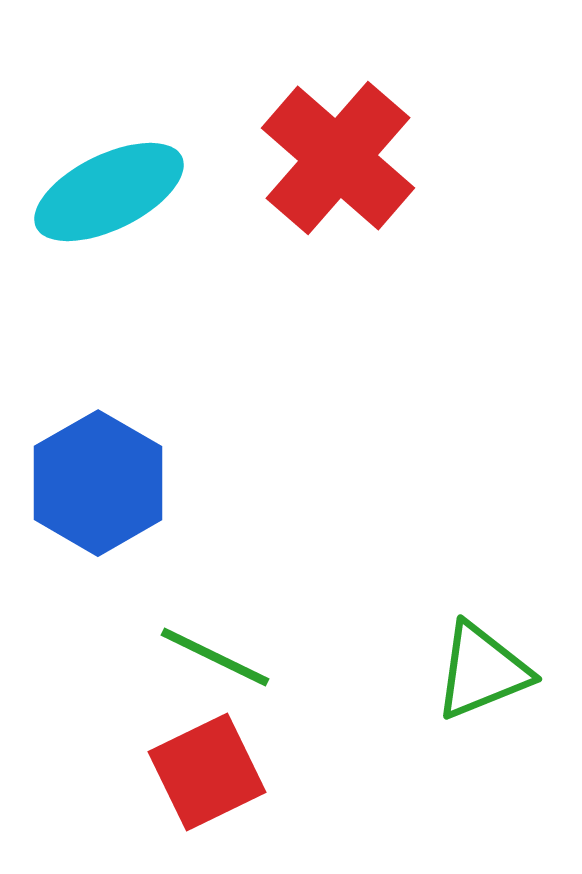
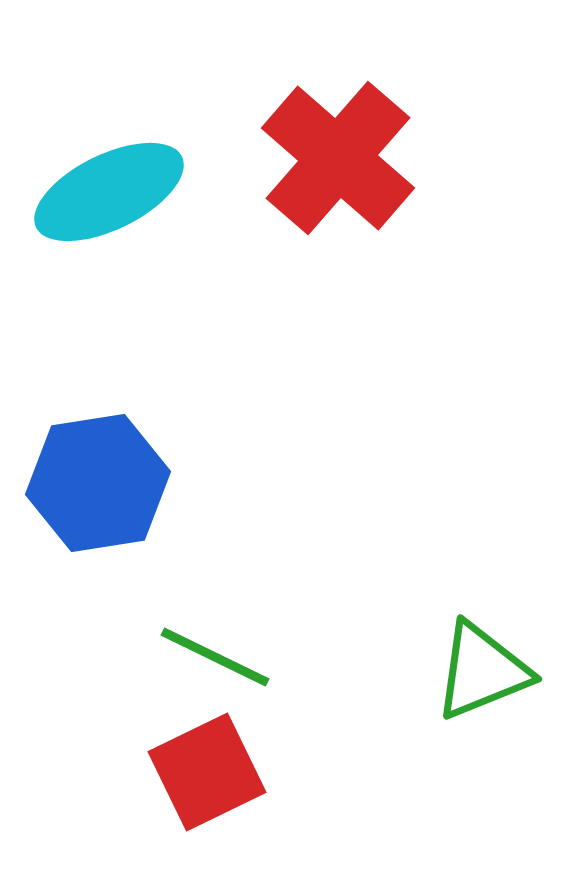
blue hexagon: rotated 21 degrees clockwise
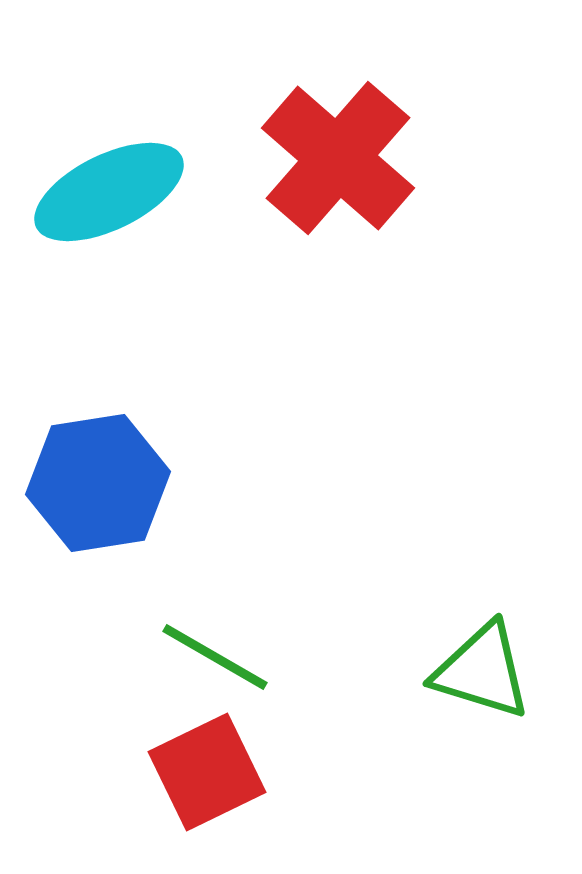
green line: rotated 4 degrees clockwise
green triangle: rotated 39 degrees clockwise
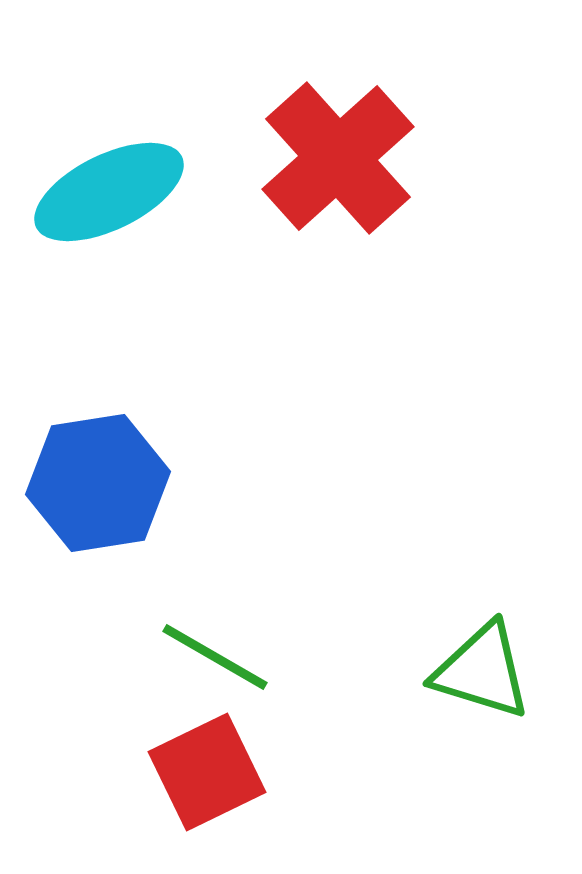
red cross: rotated 7 degrees clockwise
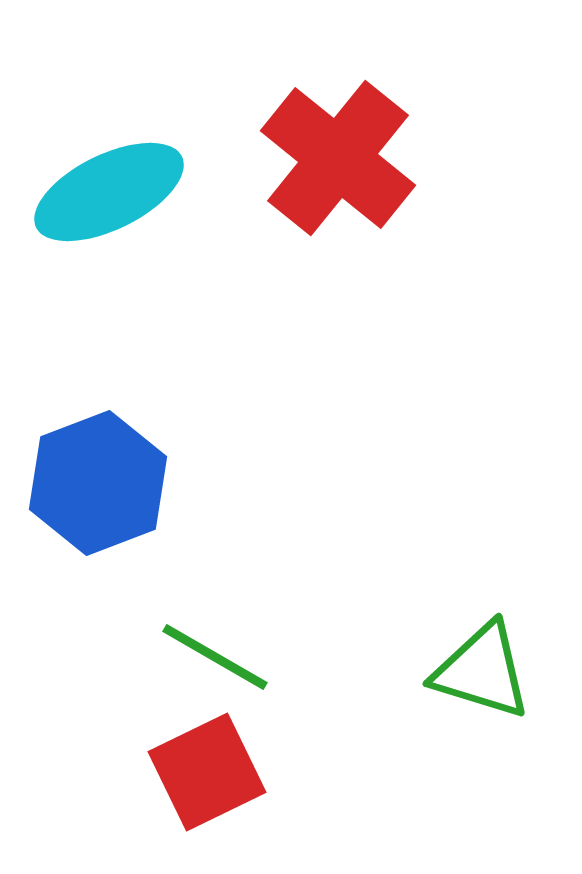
red cross: rotated 9 degrees counterclockwise
blue hexagon: rotated 12 degrees counterclockwise
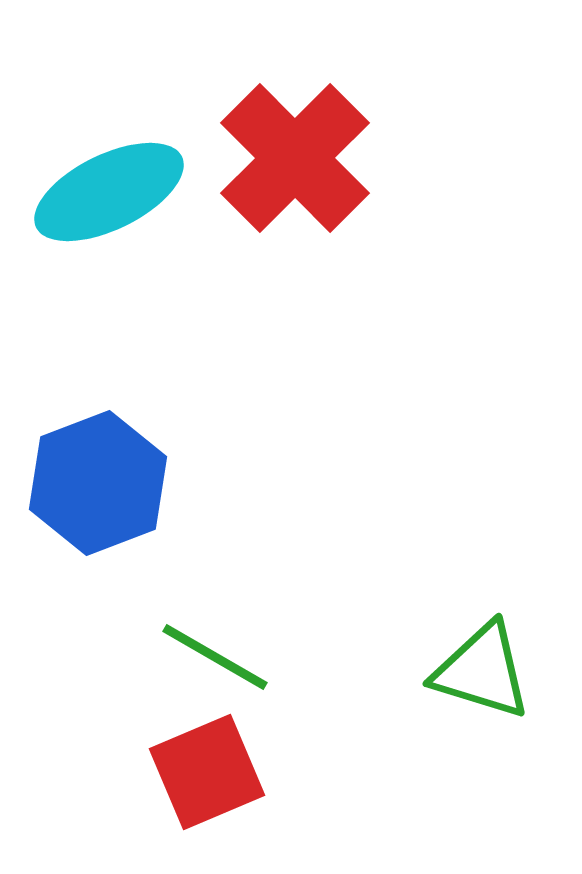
red cross: moved 43 px left; rotated 6 degrees clockwise
red square: rotated 3 degrees clockwise
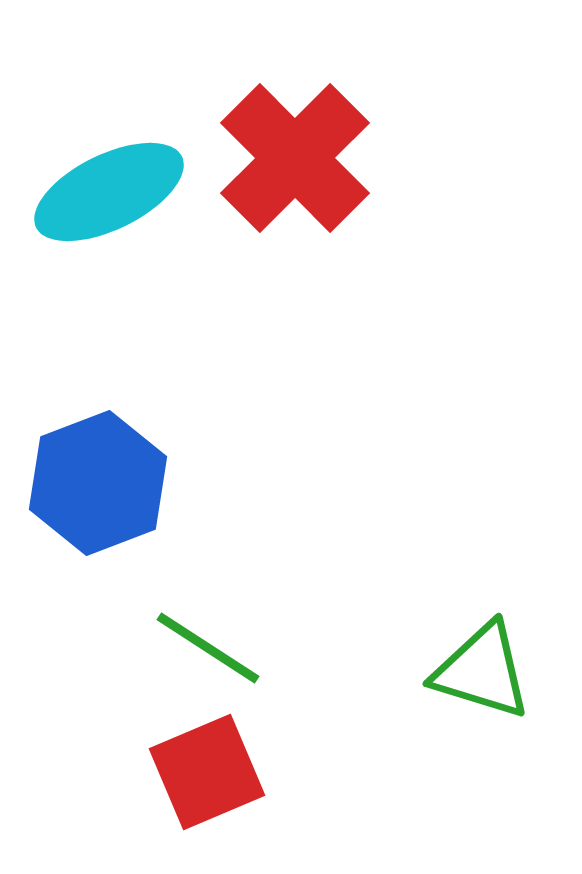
green line: moved 7 px left, 9 px up; rotated 3 degrees clockwise
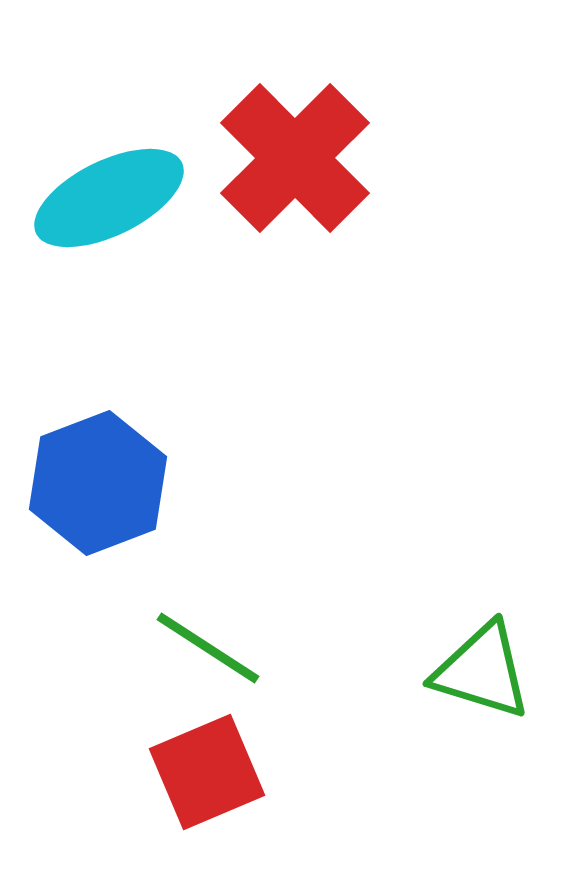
cyan ellipse: moved 6 px down
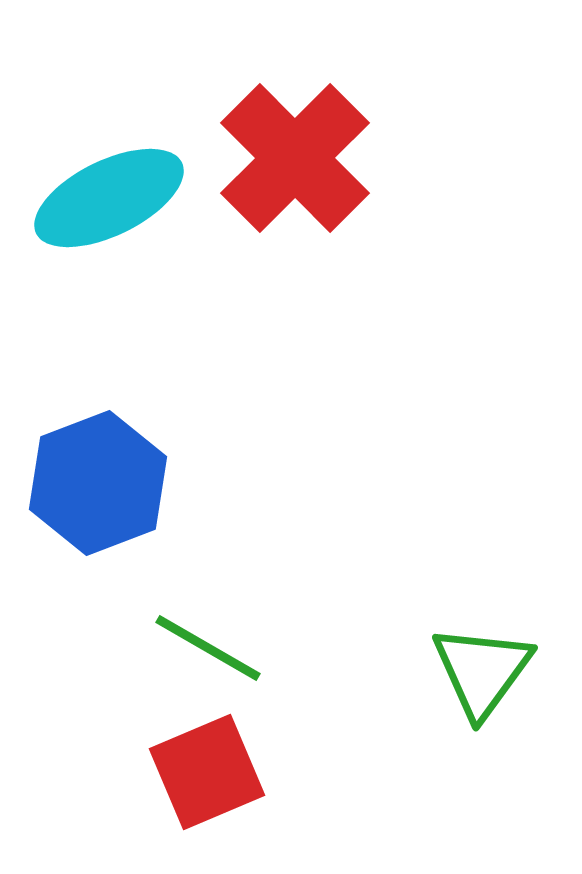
green line: rotated 3 degrees counterclockwise
green triangle: rotated 49 degrees clockwise
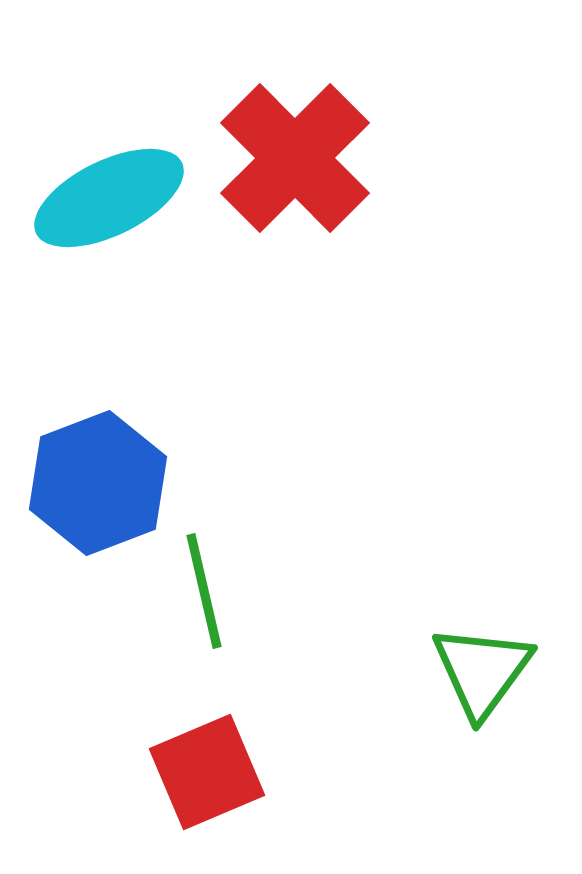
green line: moved 4 px left, 57 px up; rotated 47 degrees clockwise
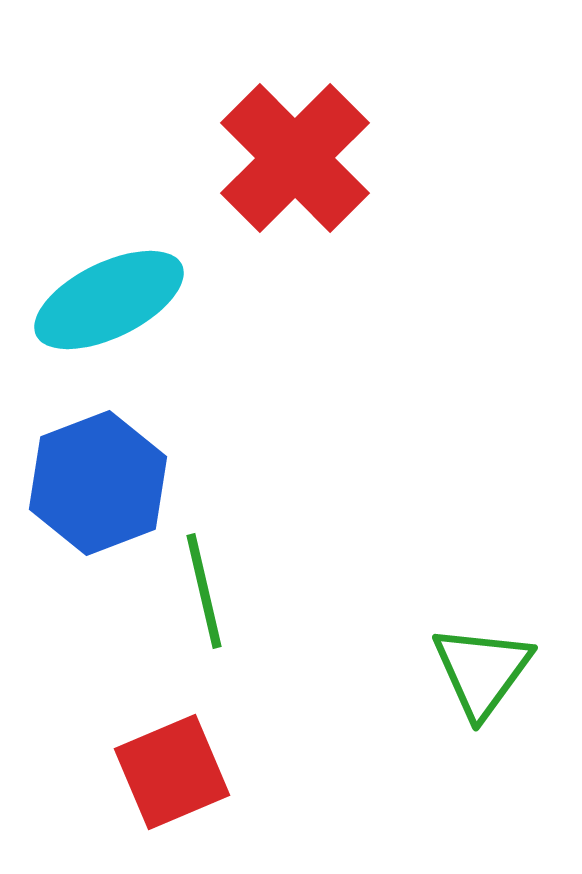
cyan ellipse: moved 102 px down
red square: moved 35 px left
